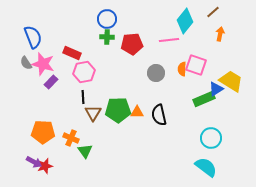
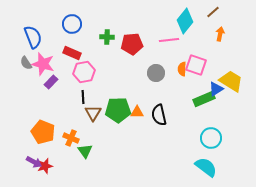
blue circle: moved 35 px left, 5 px down
orange pentagon: rotated 20 degrees clockwise
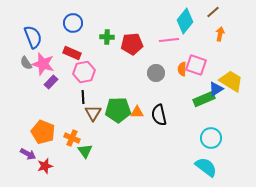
blue circle: moved 1 px right, 1 px up
orange cross: moved 1 px right
purple arrow: moved 6 px left, 8 px up
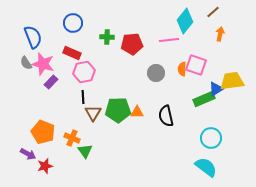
yellow trapezoid: moved 1 px right; rotated 40 degrees counterclockwise
black semicircle: moved 7 px right, 1 px down
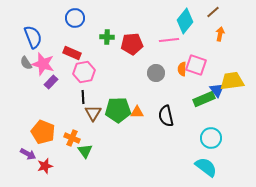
blue circle: moved 2 px right, 5 px up
blue triangle: moved 1 px right, 1 px down; rotated 35 degrees counterclockwise
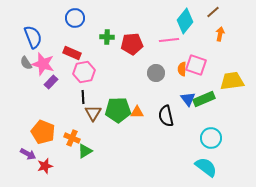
blue triangle: moved 29 px left, 9 px down
green triangle: rotated 35 degrees clockwise
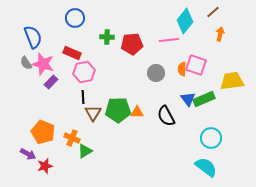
black semicircle: rotated 15 degrees counterclockwise
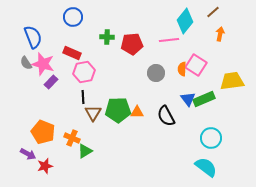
blue circle: moved 2 px left, 1 px up
pink square: rotated 15 degrees clockwise
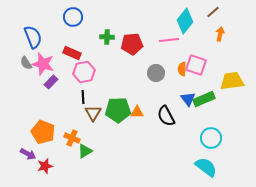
pink square: rotated 15 degrees counterclockwise
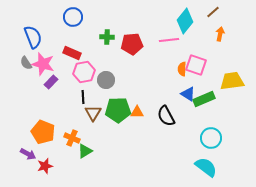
gray circle: moved 50 px left, 7 px down
blue triangle: moved 5 px up; rotated 21 degrees counterclockwise
